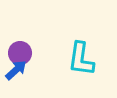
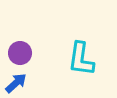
blue arrow: moved 13 px down
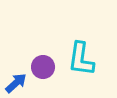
purple circle: moved 23 px right, 14 px down
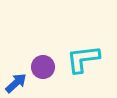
cyan L-shape: moved 2 px right; rotated 75 degrees clockwise
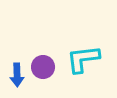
blue arrow: moved 1 px right, 8 px up; rotated 130 degrees clockwise
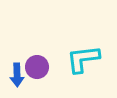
purple circle: moved 6 px left
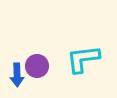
purple circle: moved 1 px up
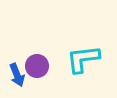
blue arrow: rotated 20 degrees counterclockwise
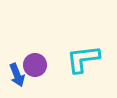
purple circle: moved 2 px left, 1 px up
